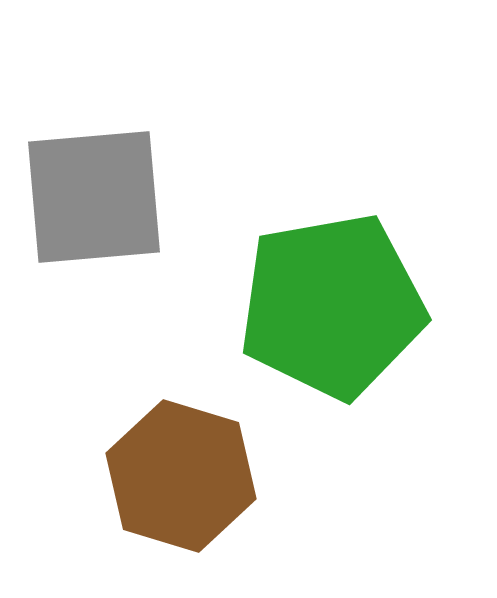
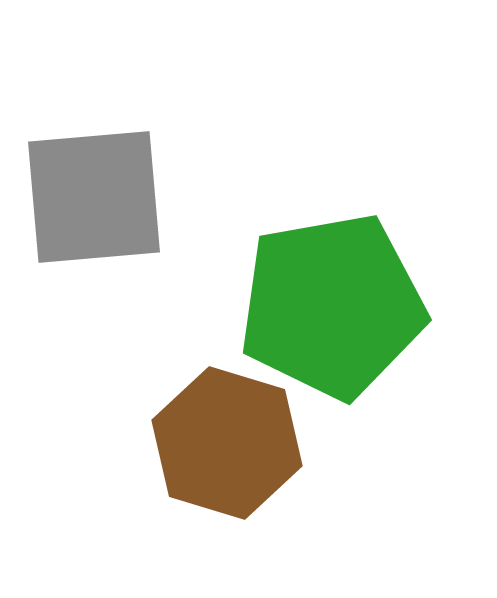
brown hexagon: moved 46 px right, 33 px up
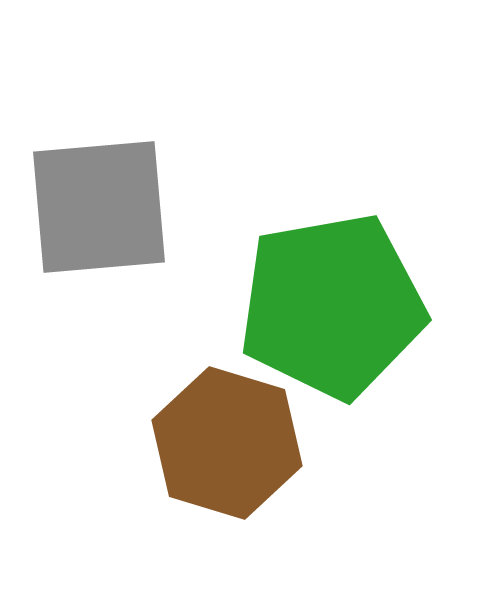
gray square: moved 5 px right, 10 px down
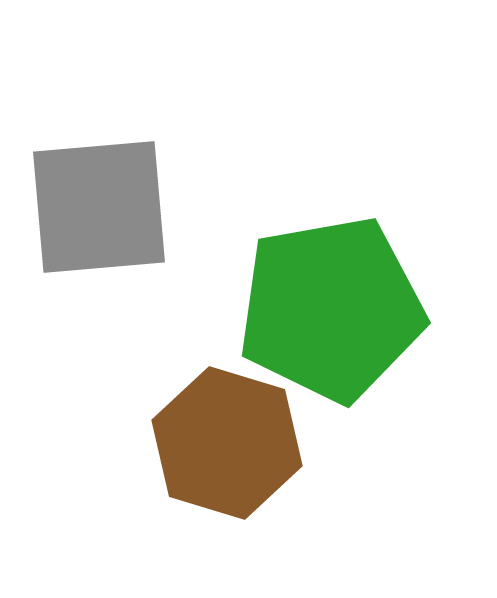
green pentagon: moved 1 px left, 3 px down
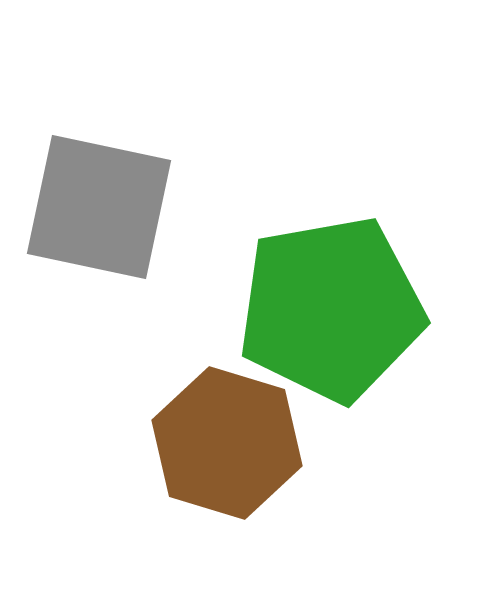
gray square: rotated 17 degrees clockwise
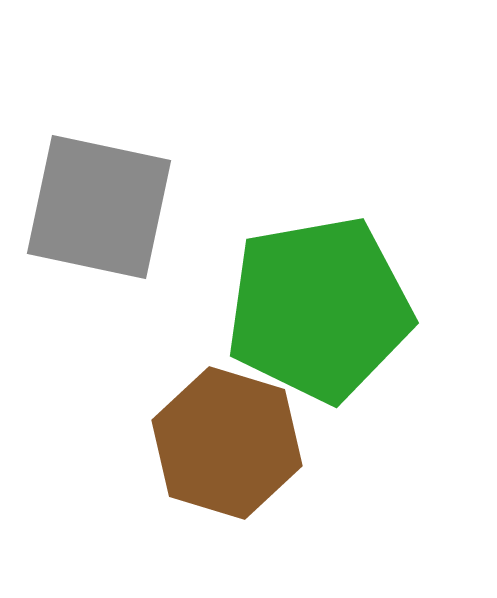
green pentagon: moved 12 px left
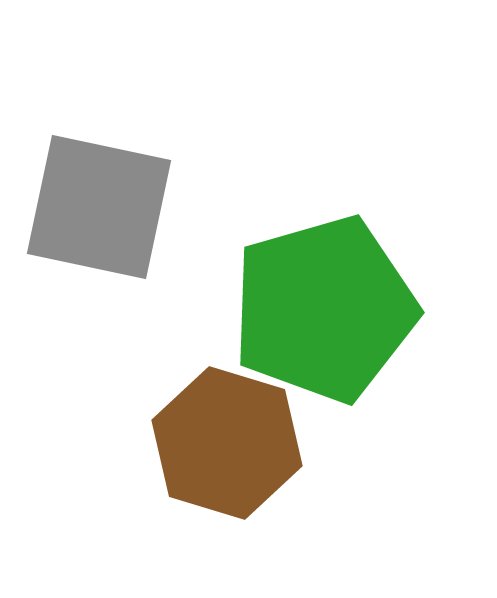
green pentagon: moved 5 px right; rotated 6 degrees counterclockwise
